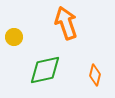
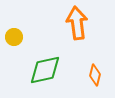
orange arrow: moved 11 px right; rotated 12 degrees clockwise
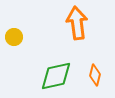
green diamond: moved 11 px right, 6 px down
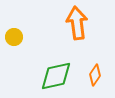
orange diamond: rotated 20 degrees clockwise
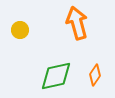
orange arrow: rotated 8 degrees counterclockwise
yellow circle: moved 6 px right, 7 px up
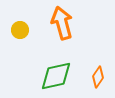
orange arrow: moved 15 px left
orange diamond: moved 3 px right, 2 px down
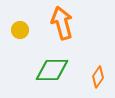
green diamond: moved 4 px left, 6 px up; rotated 12 degrees clockwise
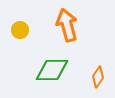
orange arrow: moved 5 px right, 2 px down
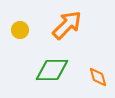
orange arrow: rotated 60 degrees clockwise
orange diamond: rotated 50 degrees counterclockwise
